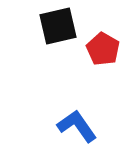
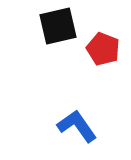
red pentagon: rotated 8 degrees counterclockwise
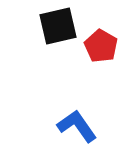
red pentagon: moved 2 px left, 3 px up; rotated 8 degrees clockwise
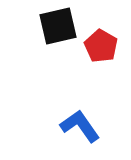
blue L-shape: moved 3 px right
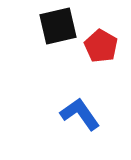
blue L-shape: moved 12 px up
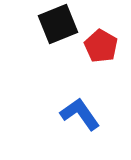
black square: moved 2 px up; rotated 9 degrees counterclockwise
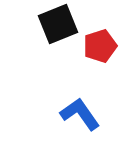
red pentagon: moved 1 px left; rotated 24 degrees clockwise
